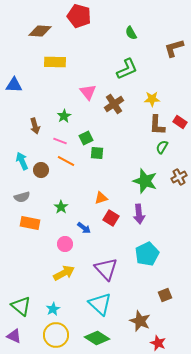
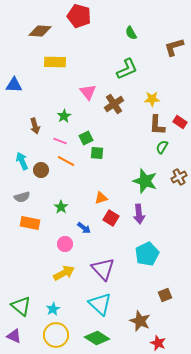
brown L-shape at (174, 48): moved 1 px up
purple triangle at (106, 269): moved 3 px left
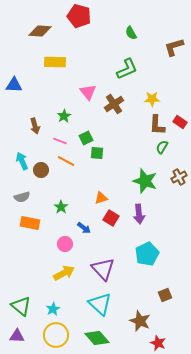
purple triangle at (14, 336): moved 3 px right; rotated 21 degrees counterclockwise
green diamond at (97, 338): rotated 15 degrees clockwise
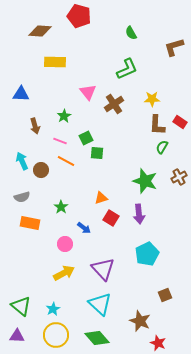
blue triangle at (14, 85): moved 7 px right, 9 px down
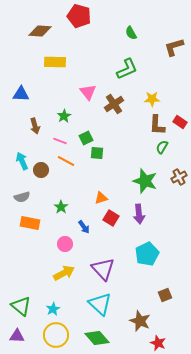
blue arrow at (84, 228): moved 1 px up; rotated 16 degrees clockwise
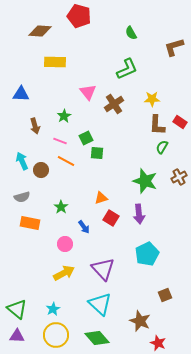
green triangle at (21, 306): moved 4 px left, 3 px down
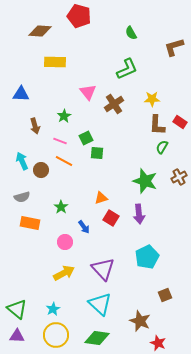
orange line at (66, 161): moved 2 px left
pink circle at (65, 244): moved 2 px up
cyan pentagon at (147, 254): moved 3 px down
green diamond at (97, 338): rotated 40 degrees counterclockwise
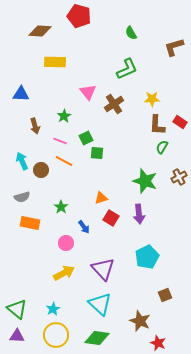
pink circle at (65, 242): moved 1 px right, 1 px down
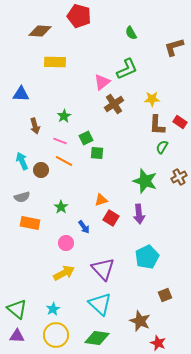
pink triangle at (88, 92): moved 14 px right, 10 px up; rotated 30 degrees clockwise
orange triangle at (101, 198): moved 2 px down
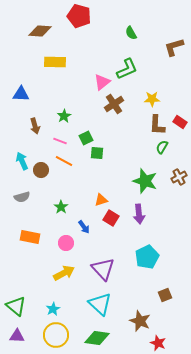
orange rectangle at (30, 223): moved 14 px down
green triangle at (17, 309): moved 1 px left, 3 px up
